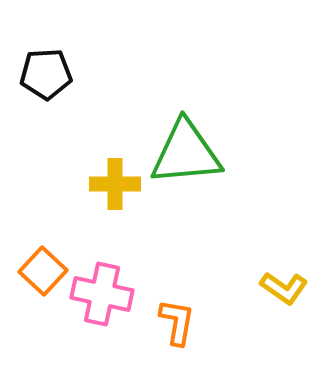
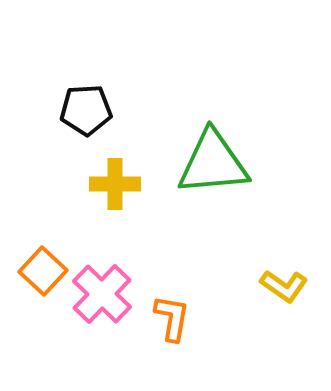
black pentagon: moved 40 px right, 36 px down
green triangle: moved 27 px right, 10 px down
yellow L-shape: moved 2 px up
pink cross: rotated 32 degrees clockwise
orange L-shape: moved 5 px left, 4 px up
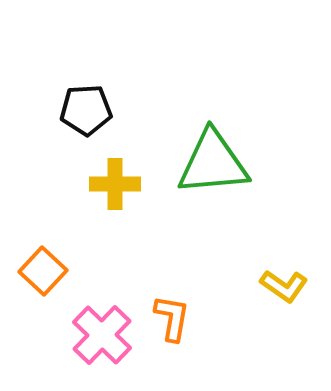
pink cross: moved 41 px down
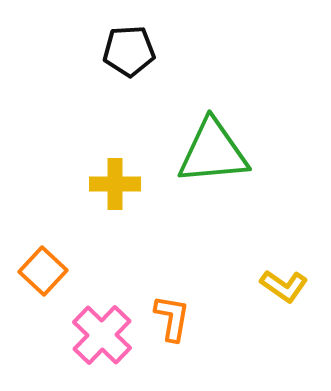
black pentagon: moved 43 px right, 59 px up
green triangle: moved 11 px up
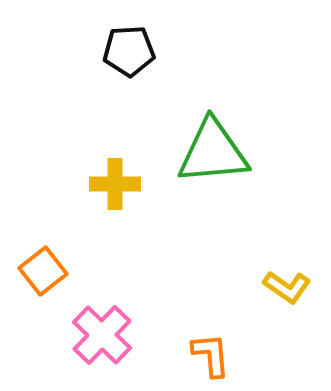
orange square: rotated 9 degrees clockwise
yellow L-shape: moved 3 px right, 1 px down
orange L-shape: moved 39 px right, 37 px down; rotated 15 degrees counterclockwise
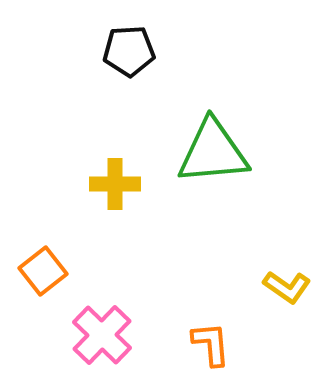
orange L-shape: moved 11 px up
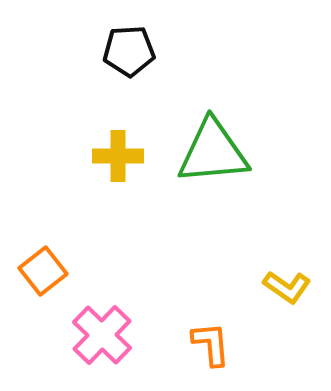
yellow cross: moved 3 px right, 28 px up
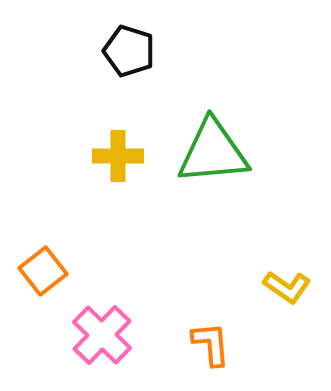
black pentagon: rotated 21 degrees clockwise
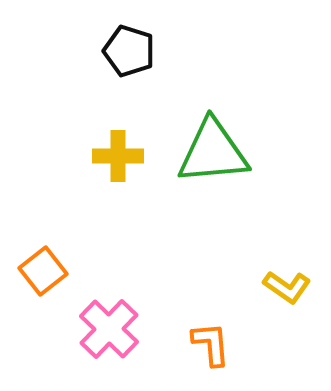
pink cross: moved 7 px right, 6 px up
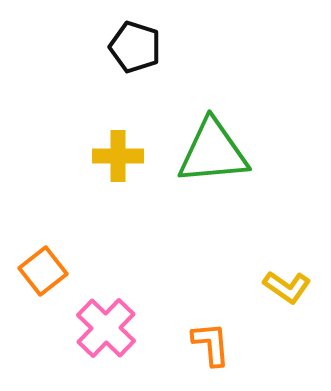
black pentagon: moved 6 px right, 4 px up
pink cross: moved 3 px left, 1 px up
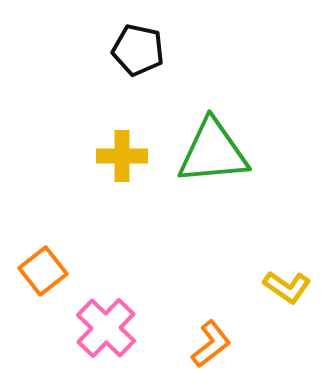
black pentagon: moved 3 px right, 3 px down; rotated 6 degrees counterclockwise
yellow cross: moved 4 px right
orange L-shape: rotated 57 degrees clockwise
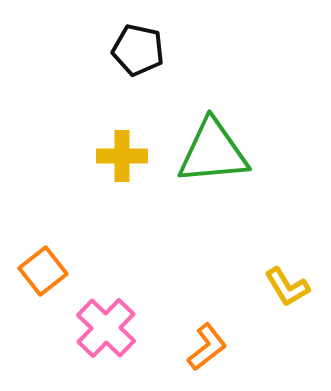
yellow L-shape: rotated 24 degrees clockwise
orange L-shape: moved 4 px left, 3 px down
